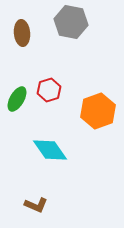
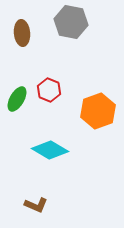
red hexagon: rotated 20 degrees counterclockwise
cyan diamond: rotated 24 degrees counterclockwise
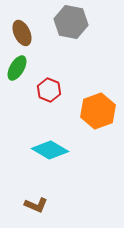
brown ellipse: rotated 20 degrees counterclockwise
green ellipse: moved 31 px up
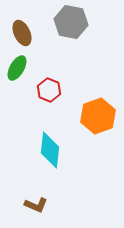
orange hexagon: moved 5 px down
cyan diamond: rotated 66 degrees clockwise
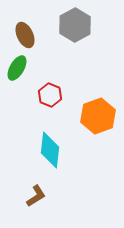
gray hexagon: moved 4 px right, 3 px down; rotated 20 degrees clockwise
brown ellipse: moved 3 px right, 2 px down
red hexagon: moved 1 px right, 5 px down
brown L-shape: moved 9 px up; rotated 55 degrees counterclockwise
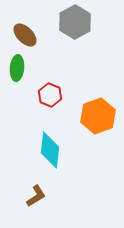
gray hexagon: moved 3 px up
brown ellipse: rotated 20 degrees counterclockwise
green ellipse: rotated 25 degrees counterclockwise
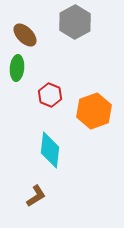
orange hexagon: moved 4 px left, 5 px up
